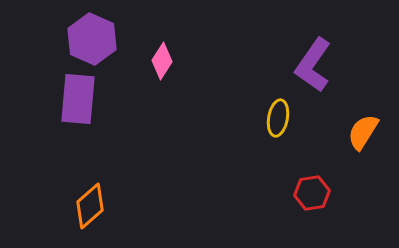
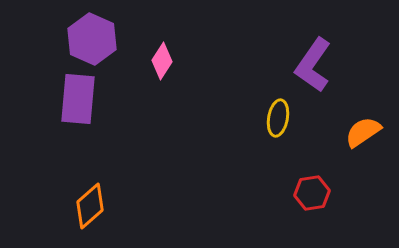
orange semicircle: rotated 24 degrees clockwise
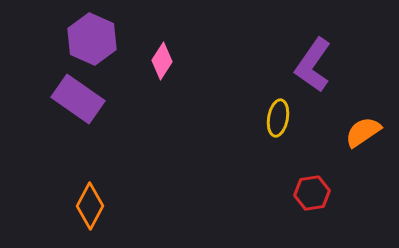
purple rectangle: rotated 60 degrees counterclockwise
orange diamond: rotated 21 degrees counterclockwise
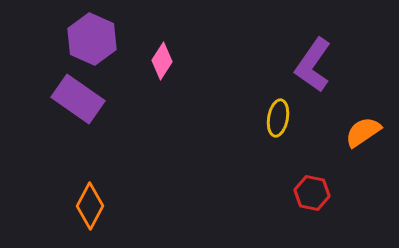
red hexagon: rotated 20 degrees clockwise
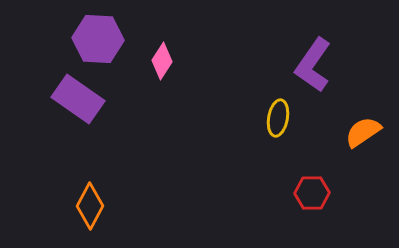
purple hexagon: moved 6 px right; rotated 21 degrees counterclockwise
red hexagon: rotated 12 degrees counterclockwise
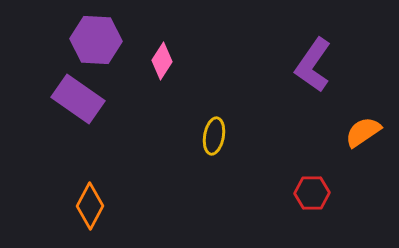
purple hexagon: moved 2 px left, 1 px down
yellow ellipse: moved 64 px left, 18 px down
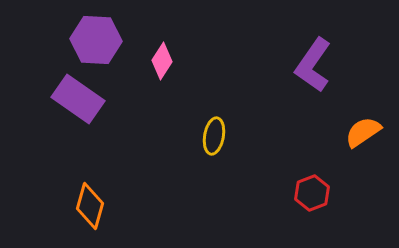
red hexagon: rotated 20 degrees counterclockwise
orange diamond: rotated 12 degrees counterclockwise
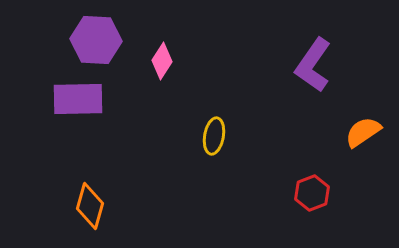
purple rectangle: rotated 36 degrees counterclockwise
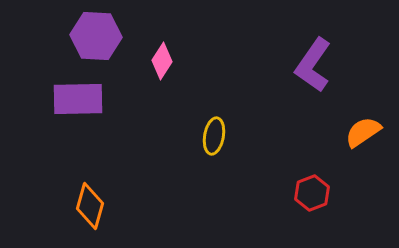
purple hexagon: moved 4 px up
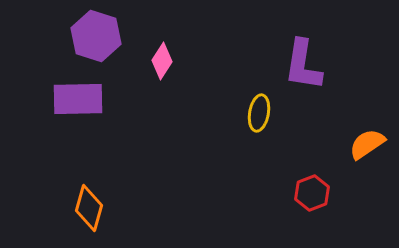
purple hexagon: rotated 15 degrees clockwise
purple L-shape: moved 10 px left; rotated 26 degrees counterclockwise
orange semicircle: moved 4 px right, 12 px down
yellow ellipse: moved 45 px right, 23 px up
orange diamond: moved 1 px left, 2 px down
